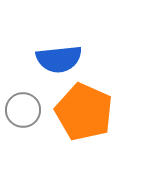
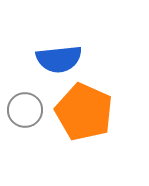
gray circle: moved 2 px right
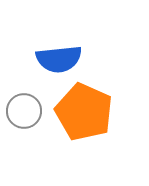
gray circle: moved 1 px left, 1 px down
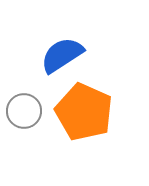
blue semicircle: moved 3 px right, 4 px up; rotated 153 degrees clockwise
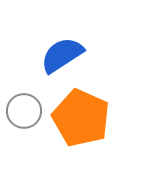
orange pentagon: moved 3 px left, 6 px down
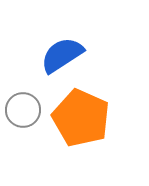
gray circle: moved 1 px left, 1 px up
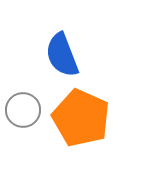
blue semicircle: rotated 78 degrees counterclockwise
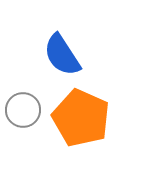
blue semicircle: rotated 12 degrees counterclockwise
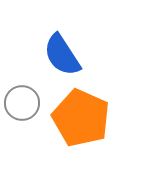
gray circle: moved 1 px left, 7 px up
